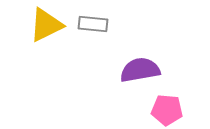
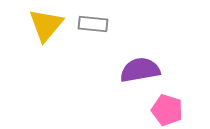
yellow triangle: rotated 24 degrees counterclockwise
pink pentagon: rotated 12 degrees clockwise
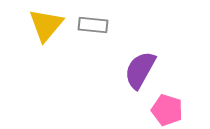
gray rectangle: moved 1 px down
purple semicircle: rotated 51 degrees counterclockwise
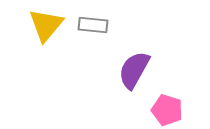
purple semicircle: moved 6 px left
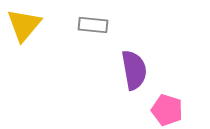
yellow triangle: moved 22 px left
purple semicircle: rotated 141 degrees clockwise
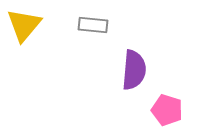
purple semicircle: rotated 15 degrees clockwise
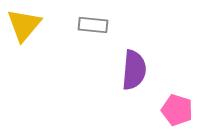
pink pentagon: moved 10 px right
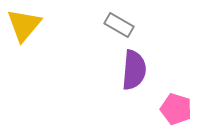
gray rectangle: moved 26 px right; rotated 24 degrees clockwise
pink pentagon: moved 1 px left, 1 px up
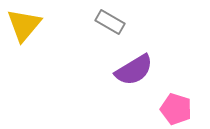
gray rectangle: moved 9 px left, 3 px up
purple semicircle: rotated 54 degrees clockwise
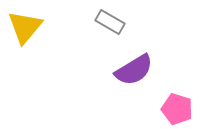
yellow triangle: moved 1 px right, 2 px down
pink pentagon: moved 1 px right
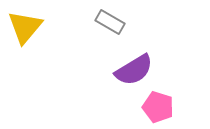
pink pentagon: moved 19 px left, 2 px up
